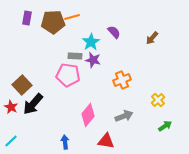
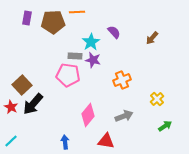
orange line: moved 5 px right, 5 px up; rotated 14 degrees clockwise
yellow cross: moved 1 px left, 1 px up
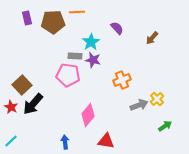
purple rectangle: rotated 24 degrees counterclockwise
purple semicircle: moved 3 px right, 4 px up
gray arrow: moved 15 px right, 11 px up
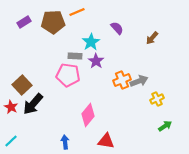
orange line: rotated 21 degrees counterclockwise
purple rectangle: moved 3 px left, 4 px down; rotated 72 degrees clockwise
purple star: moved 3 px right, 1 px down; rotated 21 degrees clockwise
yellow cross: rotated 16 degrees clockwise
gray arrow: moved 24 px up
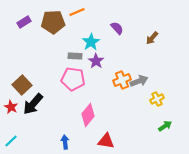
pink pentagon: moved 5 px right, 4 px down
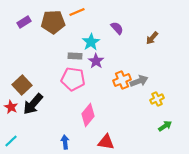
red triangle: moved 1 px down
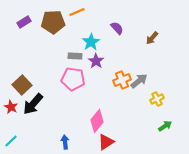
gray arrow: rotated 18 degrees counterclockwise
pink diamond: moved 9 px right, 6 px down
red triangle: rotated 42 degrees counterclockwise
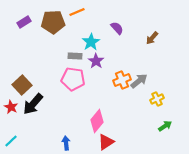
blue arrow: moved 1 px right, 1 px down
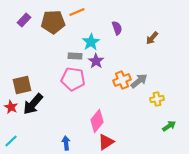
purple rectangle: moved 2 px up; rotated 16 degrees counterclockwise
purple semicircle: rotated 24 degrees clockwise
brown square: rotated 30 degrees clockwise
yellow cross: rotated 16 degrees clockwise
green arrow: moved 4 px right
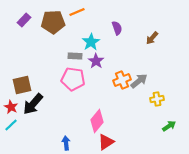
cyan line: moved 16 px up
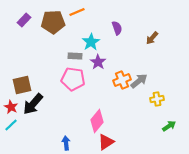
purple star: moved 2 px right, 1 px down
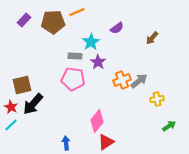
purple semicircle: rotated 72 degrees clockwise
